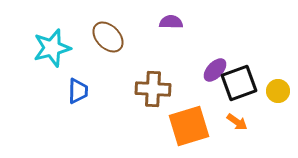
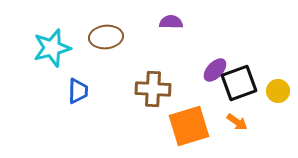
brown ellipse: moved 2 px left; rotated 52 degrees counterclockwise
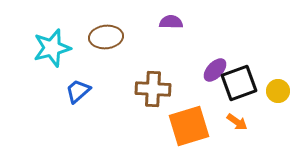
blue trapezoid: rotated 132 degrees counterclockwise
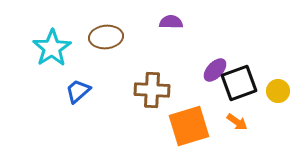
cyan star: rotated 18 degrees counterclockwise
brown cross: moved 1 px left, 1 px down
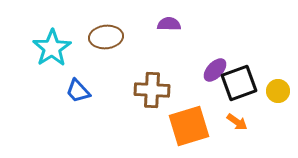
purple semicircle: moved 2 px left, 2 px down
blue trapezoid: rotated 92 degrees counterclockwise
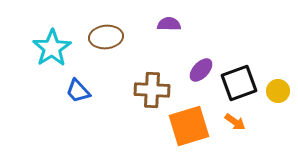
purple ellipse: moved 14 px left
orange arrow: moved 2 px left
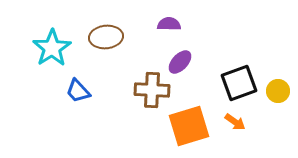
purple ellipse: moved 21 px left, 8 px up
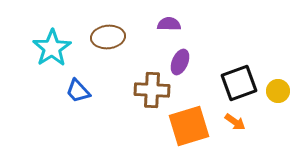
brown ellipse: moved 2 px right
purple ellipse: rotated 20 degrees counterclockwise
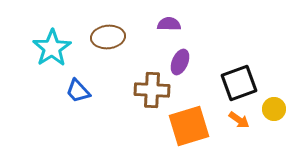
yellow circle: moved 4 px left, 18 px down
orange arrow: moved 4 px right, 2 px up
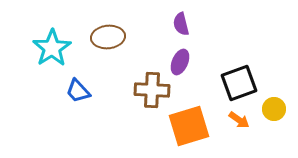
purple semicircle: moved 12 px right; rotated 105 degrees counterclockwise
